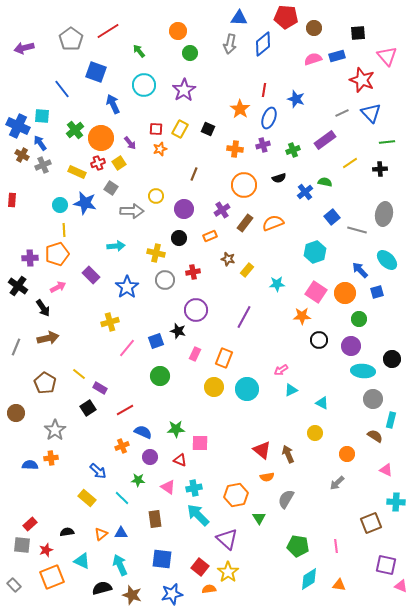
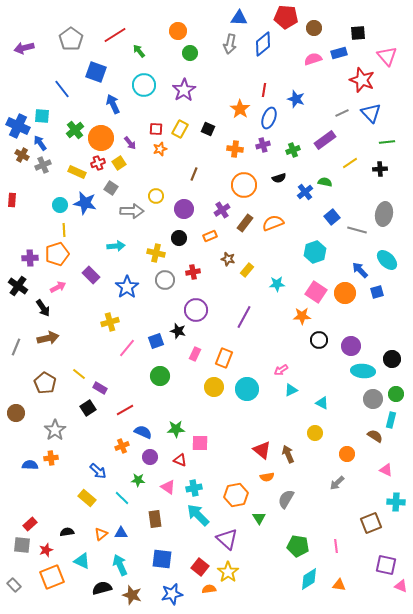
red line at (108, 31): moved 7 px right, 4 px down
blue rectangle at (337, 56): moved 2 px right, 3 px up
green circle at (359, 319): moved 37 px right, 75 px down
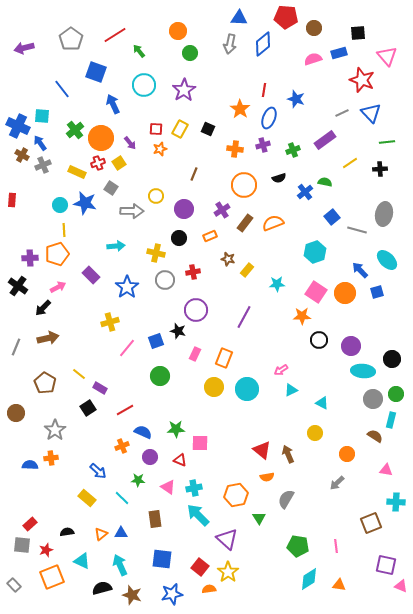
black arrow at (43, 308): rotated 78 degrees clockwise
pink triangle at (386, 470): rotated 16 degrees counterclockwise
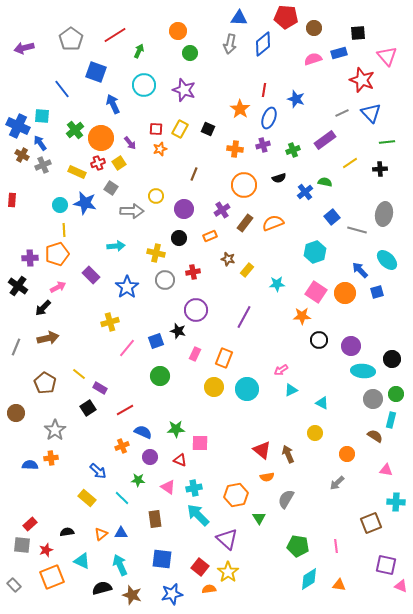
green arrow at (139, 51): rotated 64 degrees clockwise
purple star at (184, 90): rotated 20 degrees counterclockwise
